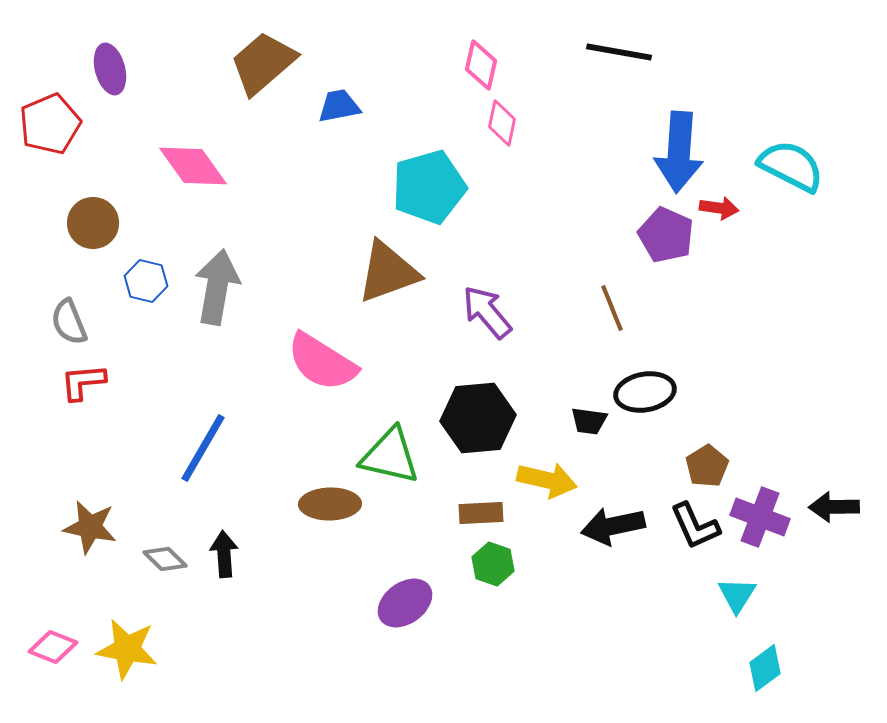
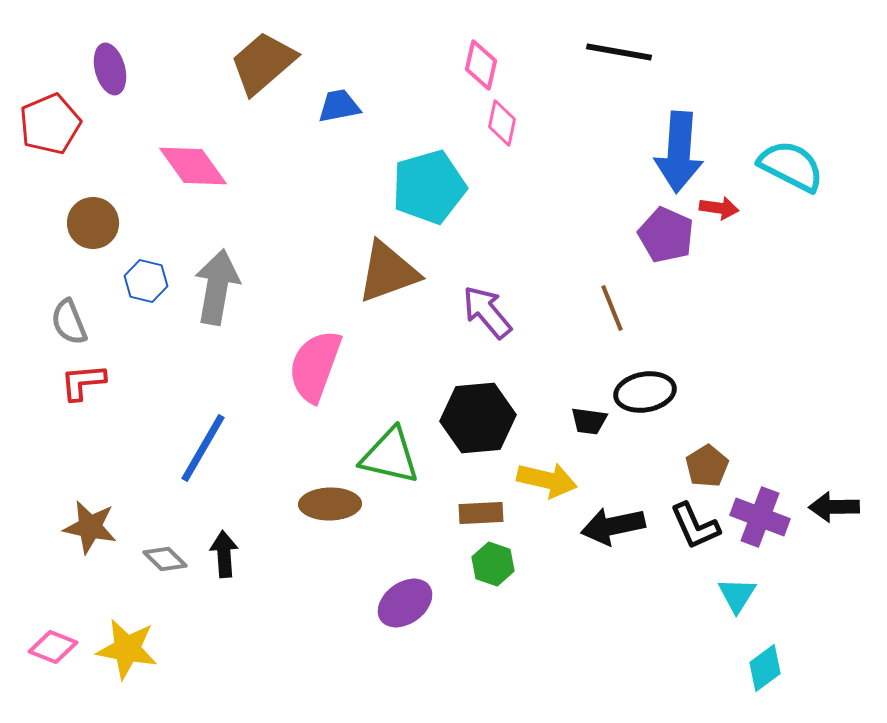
pink semicircle at (322, 362): moved 7 px left, 4 px down; rotated 78 degrees clockwise
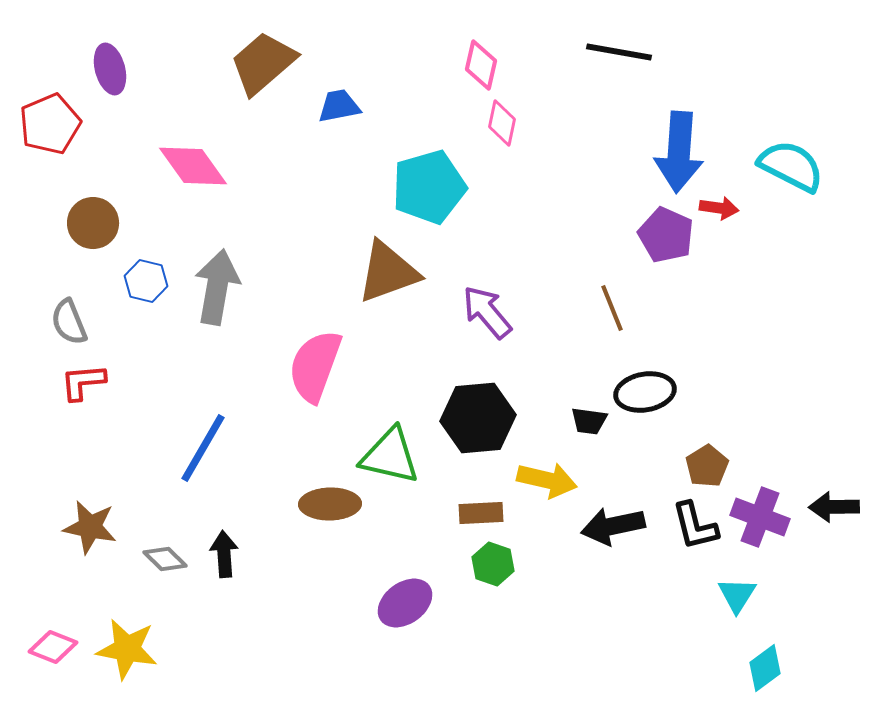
black L-shape at (695, 526): rotated 10 degrees clockwise
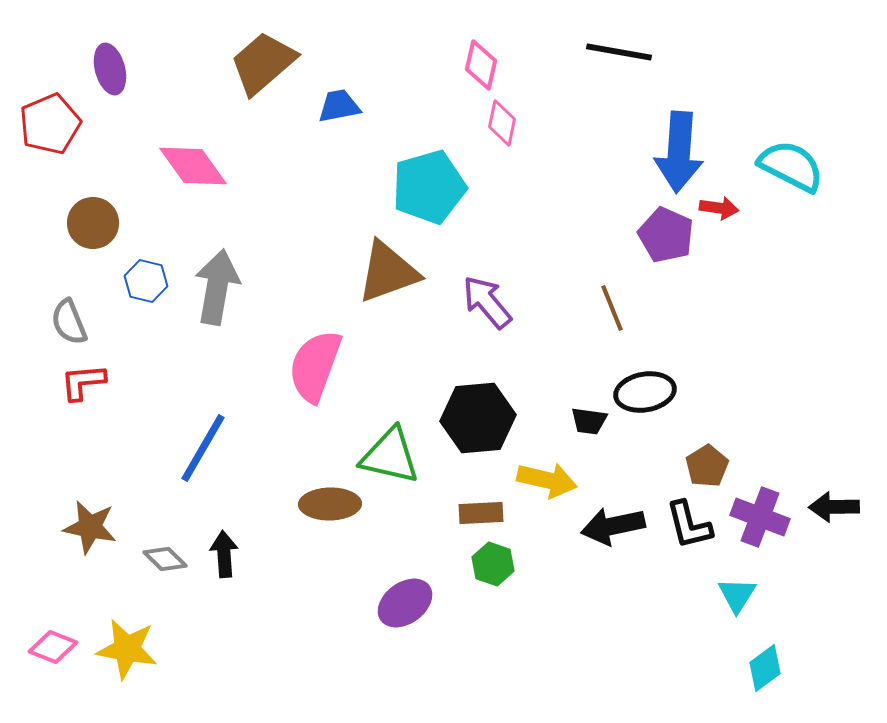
purple arrow at (487, 312): moved 10 px up
black L-shape at (695, 526): moved 6 px left, 1 px up
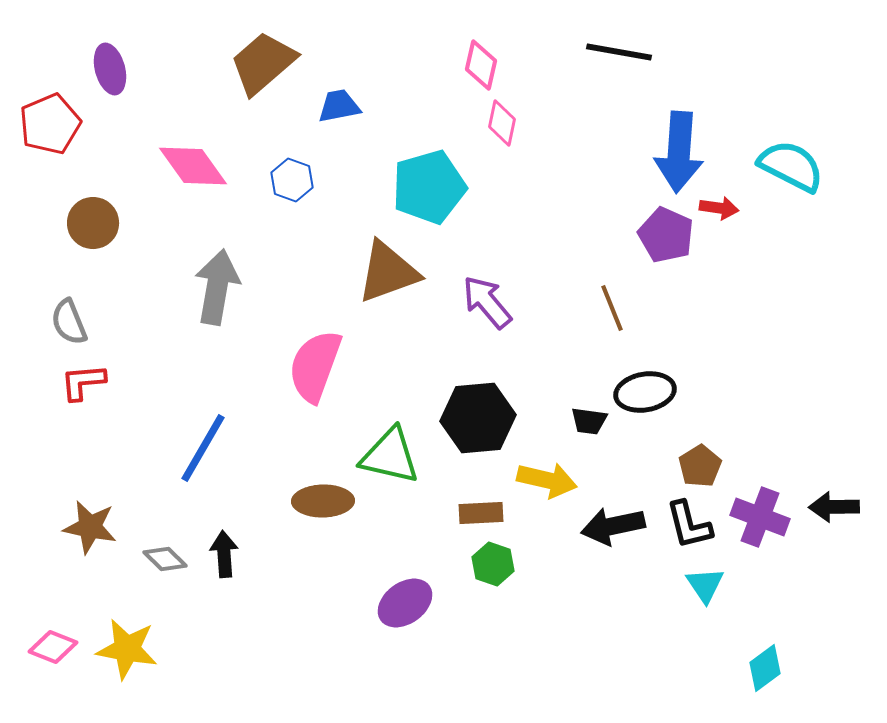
blue hexagon at (146, 281): moved 146 px right, 101 px up; rotated 6 degrees clockwise
brown pentagon at (707, 466): moved 7 px left
brown ellipse at (330, 504): moved 7 px left, 3 px up
cyan triangle at (737, 595): moved 32 px left, 10 px up; rotated 6 degrees counterclockwise
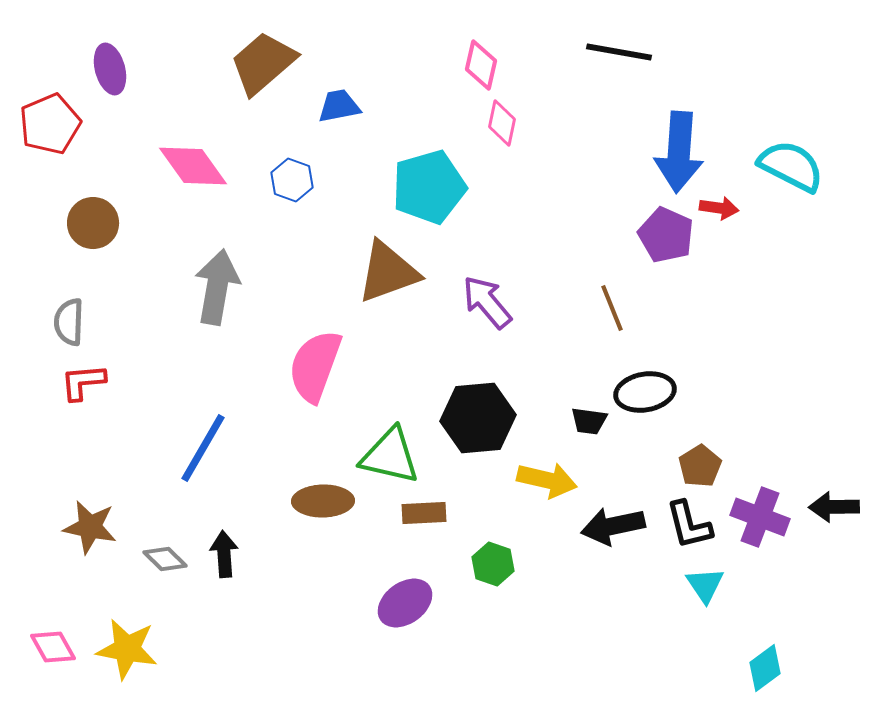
gray semicircle at (69, 322): rotated 24 degrees clockwise
brown rectangle at (481, 513): moved 57 px left
pink diamond at (53, 647): rotated 39 degrees clockwise
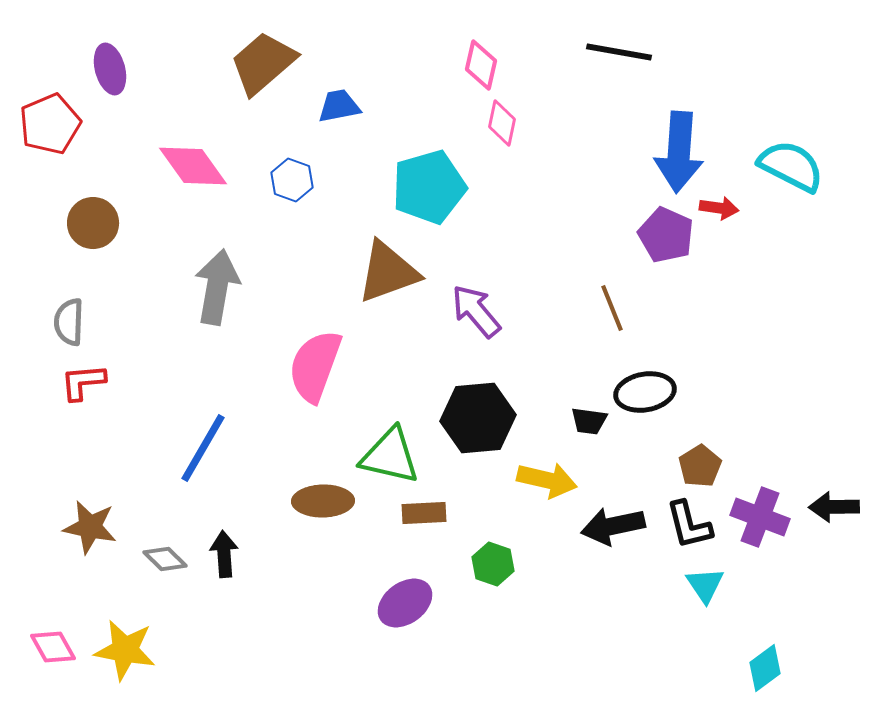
purple arrow at (487, 302): moved 11 px left, 9 px down
yellow star at (127, 649): moved 2 px left, 1 px down
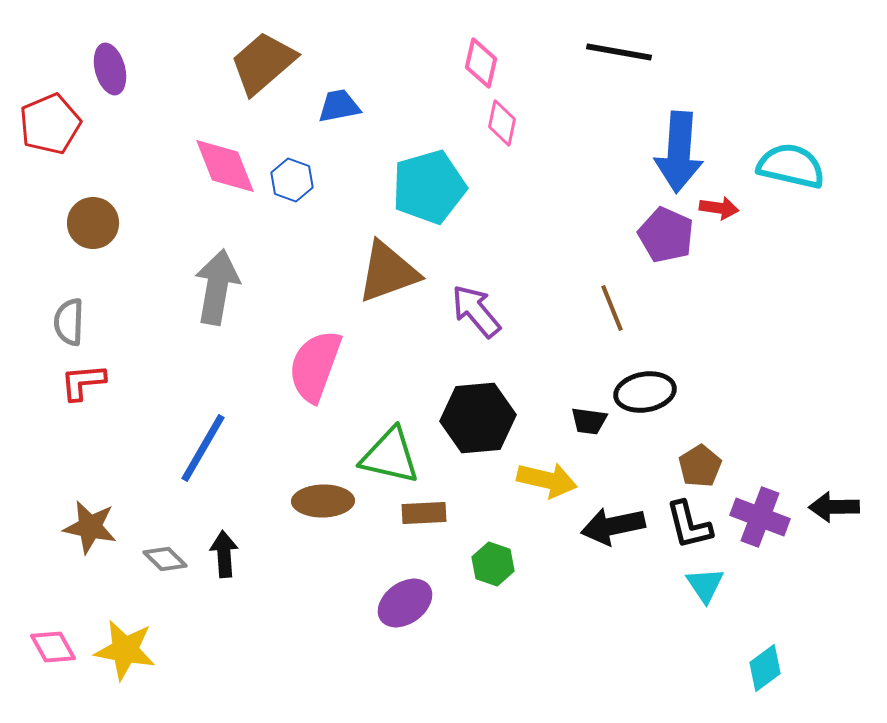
pink diamond at (481, 65): moved 2 px up
pink diamond at (193, 166): moved 32 px right; rotated 14 degrees clockwise
cyan semicircle at (791, 166): rotated 14 degrees counterclockwise
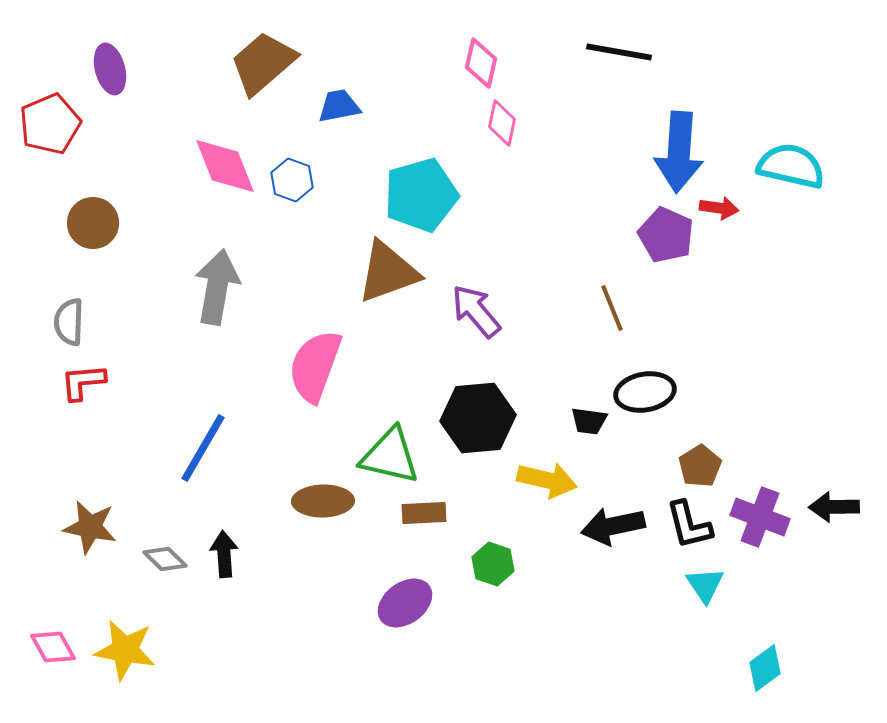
cyan pentagon at (429, 187): moved 8 px left, 8 px down
